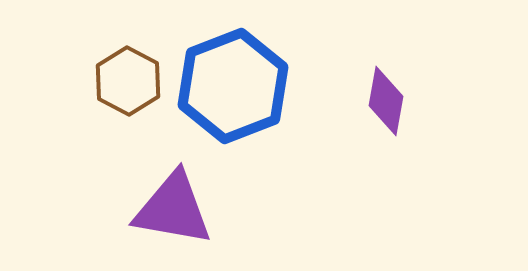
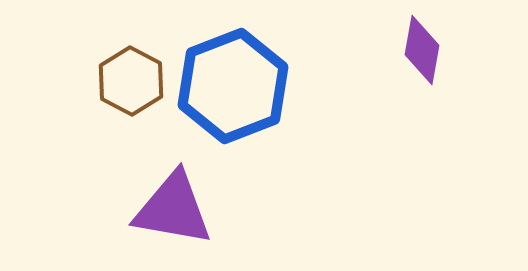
brown hexagon: moved 3 px right
purple diamond: moved 36 px right, 51 px up
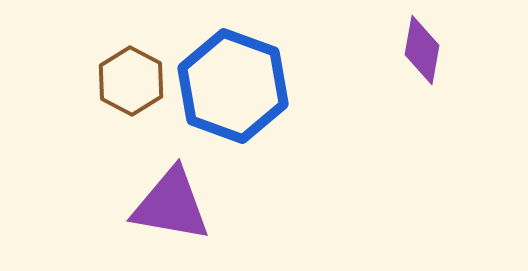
blue hexagon: rotated 19 degrees counterclockwise
purple triangle: moved 2 px left, 4 px up
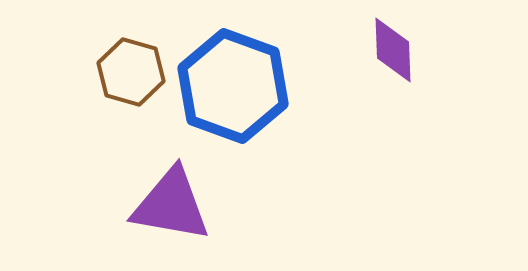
purple diamond: moved 29 px left; rotated 12 degrees counterclockwise
brown hexagon: moved 9 px up; rotated 12 degrees counterclockwise
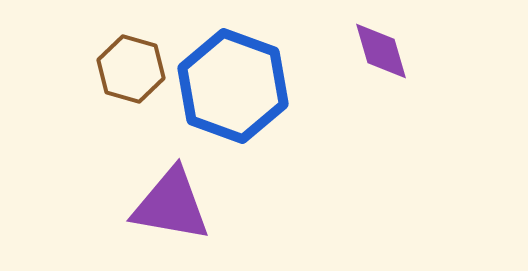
purple diamond: moved 12 px left, 1 px down; rotated 14 degrees counterclockwise
brown hexagon: moved 3 px up
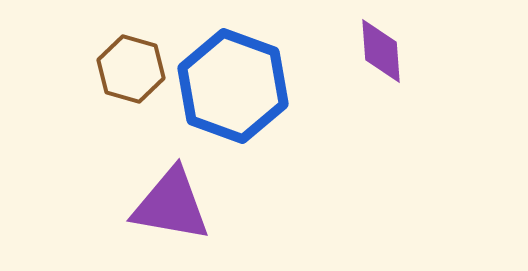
purple diamond: rotated 12 degrees clockwise
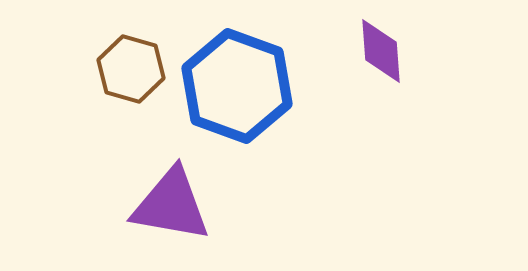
blue hexagon: moved 4 px right
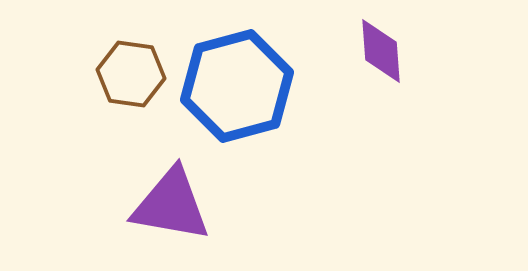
brown hexagon: moved 5 px down; rotated 8 degrees counterclockwise
blue hexagon: rotated 25 degrees clockwise
